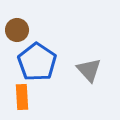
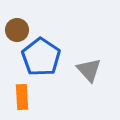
blue pentagon: moved 4 px right, 5 px up
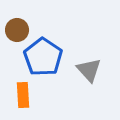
blue pentagon: moved 2 px right
orange rectangle: moved 1 px right, 2 px up
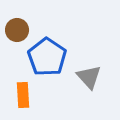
blue pentagon: moved 4 px right
gray triangle: moved 7 px down
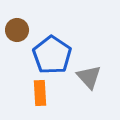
blue pentagon: moved 5 px right, 2 px up
orange rectangle: moved 17 px right, 2 px up
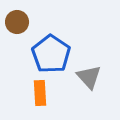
brown circle: moved 8 px up
blue pentagon: moved 1 px left, 1 px up
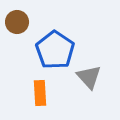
blue pentagon: moved 4 px right, 4 px up
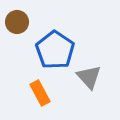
orange rectangle: rotated 25 degrees counterclockwise
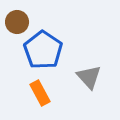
blue pentagon: moved 12 px left
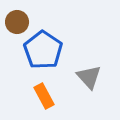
orange rectangle: moved 4 px right, 3 px down
